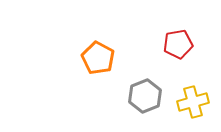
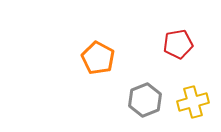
gray hexagon: moved 4 px down
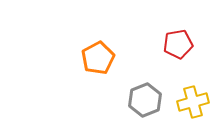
orange pentagon: rotated 16 degrees clockwise
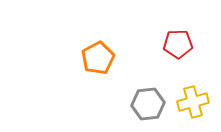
red pentagon: rotated 8 degrees clockwise
gray hexagon: moved 3 px right, 4 px down; rotated 16 degrees clockwise
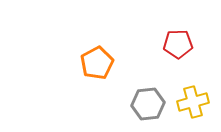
orange pentagon: moved 1 px left, 5 px down
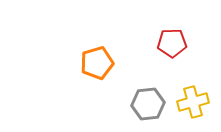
red pentagon: moved 6 px left, 1 px up
orange pentagon: rotated 12 degrees clockwise
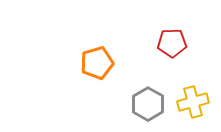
gray hexagon: rotated 24 degrees counterclockwise
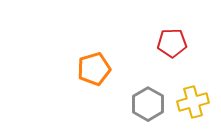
orange pentagon: moved 3 px left, 6 px down
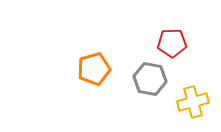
gray hexagon: moved 2 px right, 25 px up; rotated 20 degrees counterclockwise
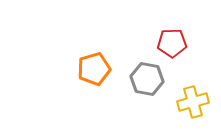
gray hexagon: moved 3 px left
